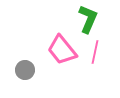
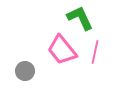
green L-shape: moved 8 px left, 1 px up; rotated 48 degrees counterclockwise
gray circle: moved 1 px down
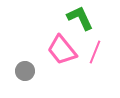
pink line: rotated 10 degrees clockwise
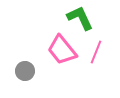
pink line: moved 1 px right
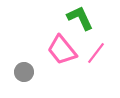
pink line: moved 1 px down; rotated 15 degrees clockwise
gray circle: moved 1 px left, 1 px down
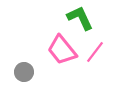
pink line: moved 1 px left, 1 px up
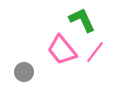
green L-shape: moved 2 px right, 2 px down
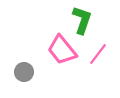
green L-shape: rotated 44 degrees clockwise
pink line: moved 3 px right, 2 px down
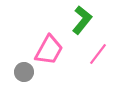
green L-shape: rotated 20 degrees clockwise
pink trapezoid: moved 13 px left; rotated 112 degrees counterclockwise
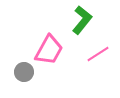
pink line: rotated 20 degrees clockwise
